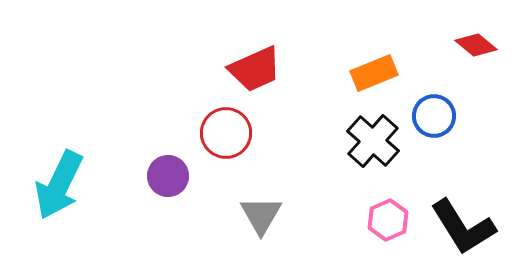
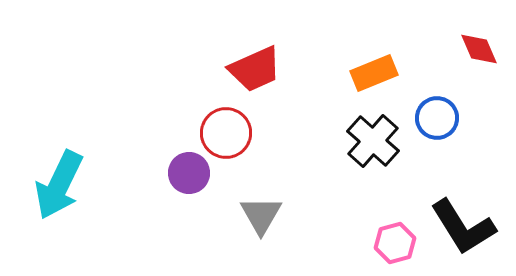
red diamond: moved 3 px right, 4 px down; rotated 27 degrees clockwise
blue circle: moved 3 px right, 2 px down
purple circle: moved 21 px right, 3 px up
pink hexagon: moved 7 px right, 23 px down; rotated 9 degrees clockwise
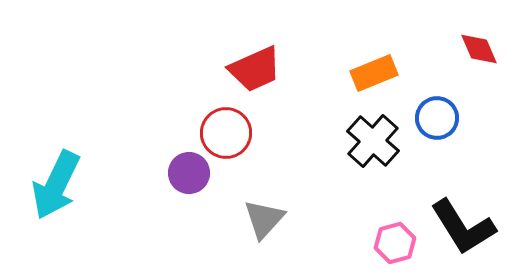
cyan arrow: moved 3 px left
gray triangle: moved 3 px right, 4 px down; rotated 12 degrees clockwise
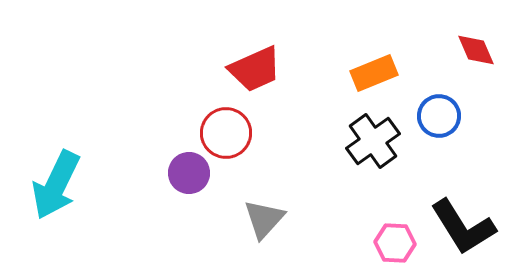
red diamond: moved 3 px left, 1 px down
blue circle: moved 2 px right, 2 px up
black cross: rotated 12 degrees clockwise
pink hexagon: rotated 18 degrees clockwise
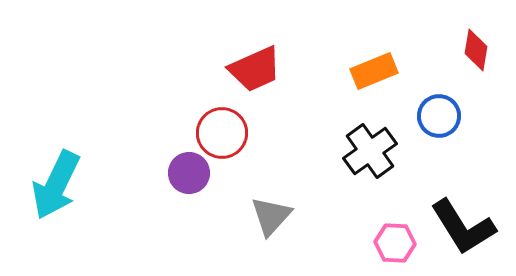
red diamond: rotated 33 degrees clockwise
orange rectangle: moved 2 px up
red circle: moved 4 px left
black cross: moved 3 px left, 10 px down
gray triangle: moved 7 px right, 3 px up
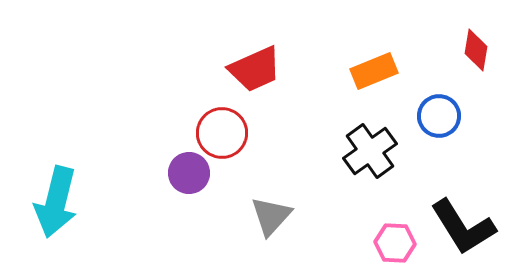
cyan arrow: moved 17 px down; rotated 12 degrees counterclockwise
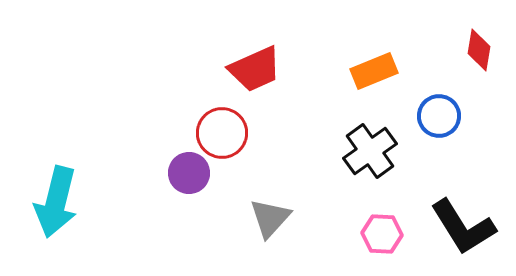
red diamond: moved 3 px right
gray triangle: moved 1 px left, 2 px down
pink hexagon: moved 13 px left, 9 px up
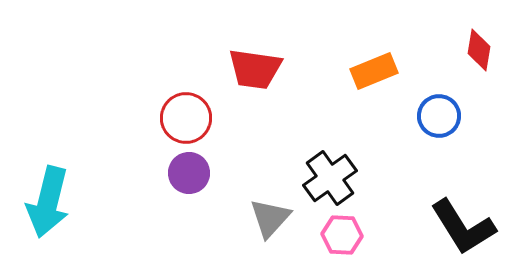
red trapezoid: rotated 32 degrees clockwise
red circle: moved 36 px left, 15 px up
black cross: moved 40 px left, 27 px down
cyan arrow: moved 8 px left
pink hexagon: moved 40 px left, 1 px down
